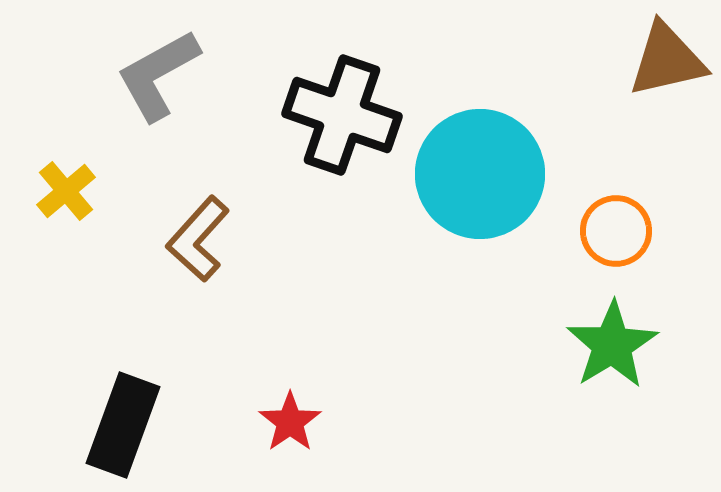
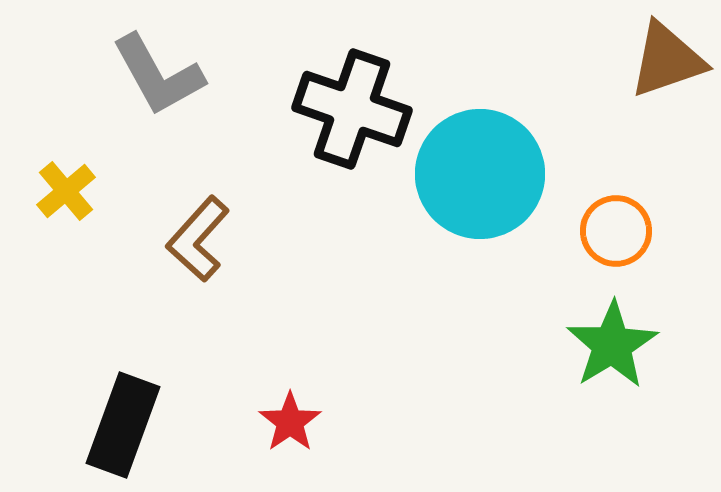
brown triangle: rotated 6 degrees counterclockwise
gray L-shape: rotated 90 degrees counterclockwise
black cross: moved 10 px right, 6 px up
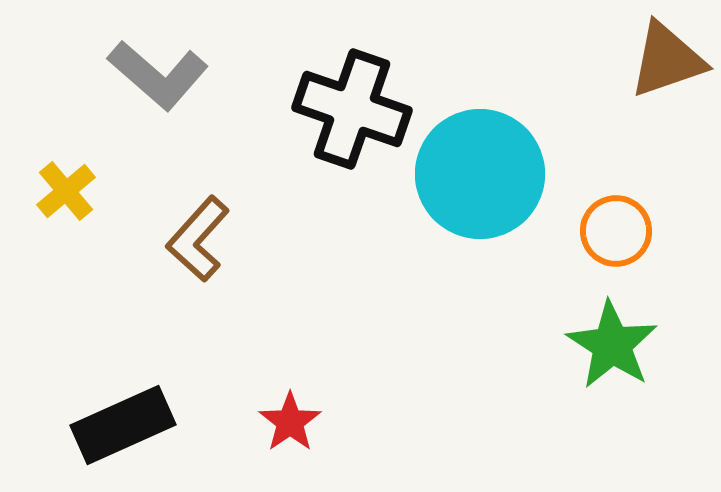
gray L-shape: rotated 20 degrees counterclockwise
green star: rotated 8 degrees counterclockwise
black rectangle: rotated 46 degrees clockwise
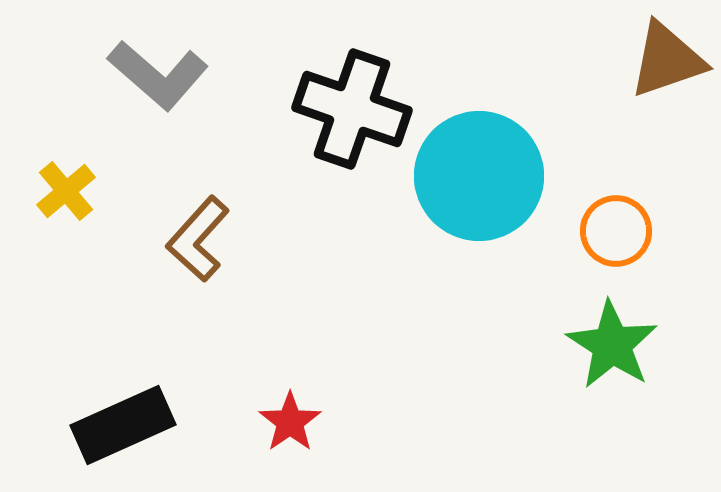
cyan circle: moved 1 px left, 2 px down
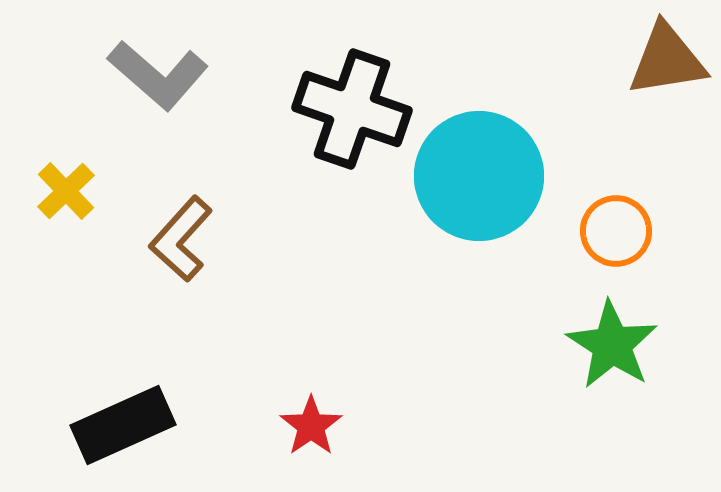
brown triangle: rotated 10 degrees clockwise
yellow cross: rotated 4 degrees counterclockwise
brown L-shape: moved 17 px left
red star: moved 21 px right, 4 px down
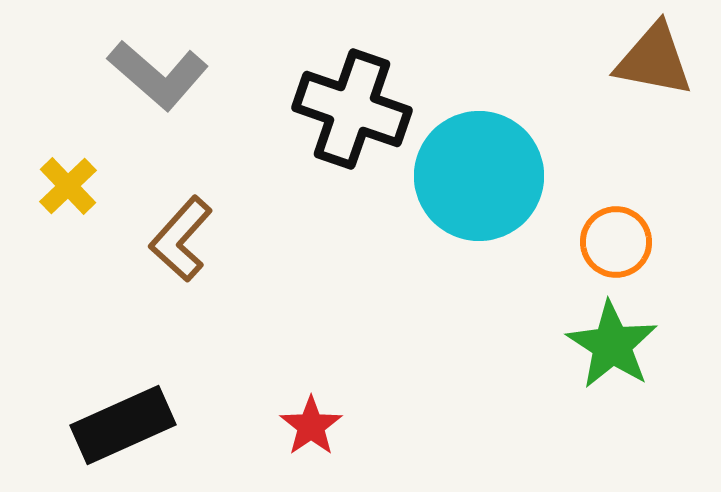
brown triangle: moved 13 px left; rotated 20 degrees clockwise
yellow cross: moved 2 px right, 5 px up
orange circle: moved 11 px down
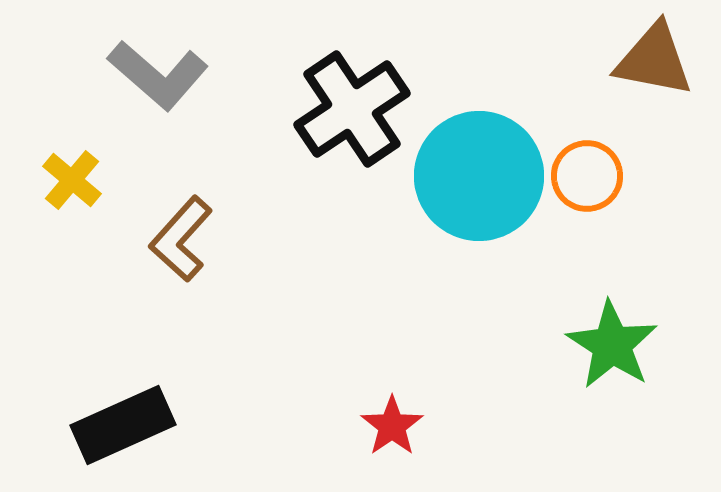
black cross: rotated 37 degrees clockwise
yellow cross: moved 4 px right, 6 px up; rotated 6 degrees counterclockwise
orange circle: moved 29 px left, 66 px up
red star: moved 81 px right
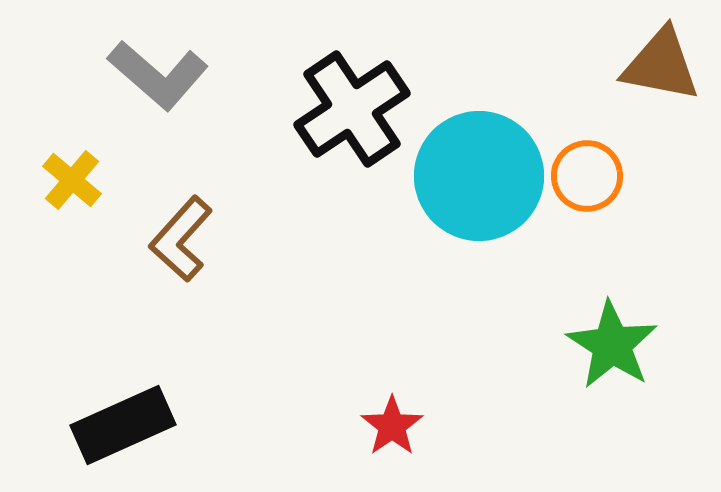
brown triangle: moved 7 px right, 5 px down
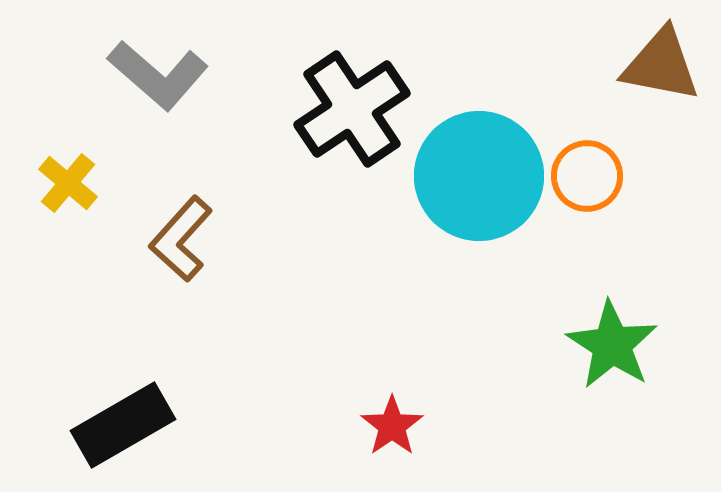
yellow cross: moved 4 px left, 3 px down
black rectangle: rotated 6 degrees counterclockwise
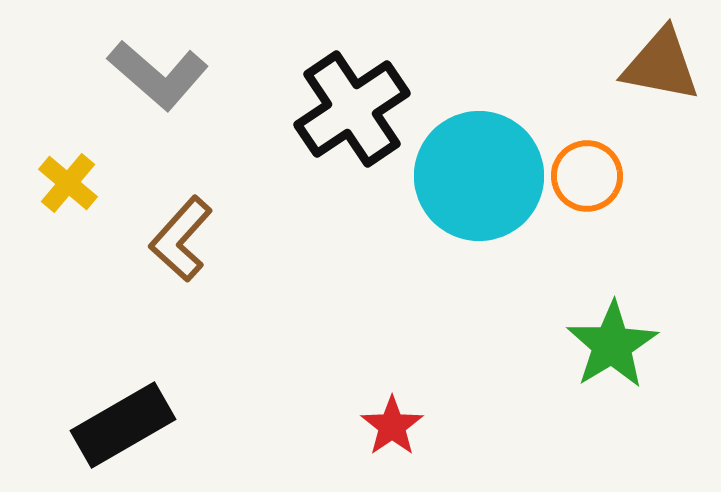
green star: rotated 8 degrees clockwise
